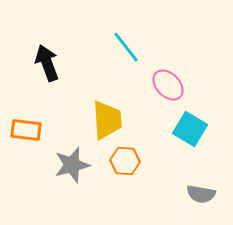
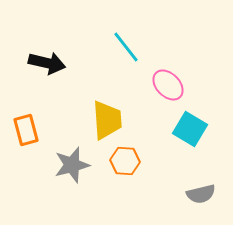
black arrow: rotated 123 degrees clockwise
orange rectangle: rotated 68 degrees clockwise
gray semicircle: rotated 24 degrees counterclockwise
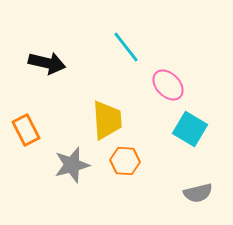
orange rectangle: rotated 12 degrees counterclockwise
gray semicircle: moved 3 px left, 1 px up
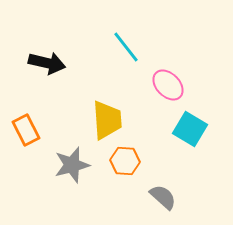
gray semicircle: moved 35 px left, 4 px down; rotated 124 degrees counterclockwise
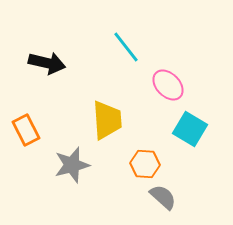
orange hexagon: moved 20 px right, 3 px down
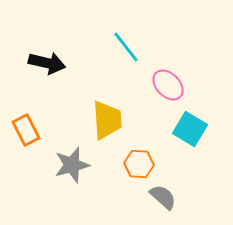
orange hexagon: moved 6 px left
